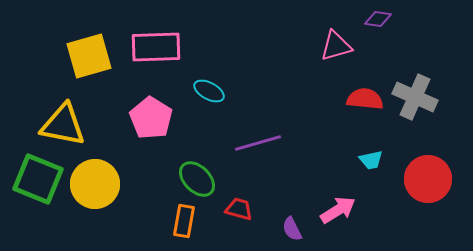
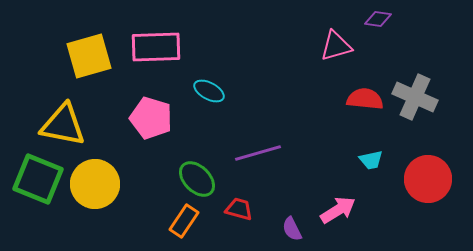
pink pentagon: rotated 15 degrees counterclockwise
purple line: moved 10 px down
orange rectangle: rotated 24 degrees clockwise
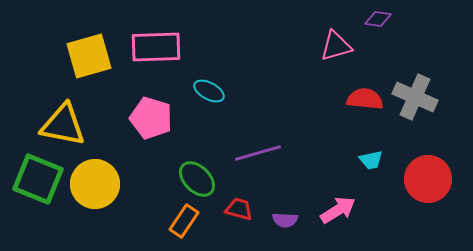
purple semicircle: moved 7 px left, 9 px up; rotated 60 degrees counterclockwise
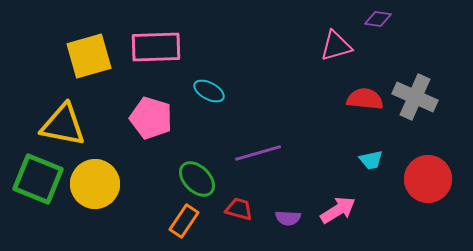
purple semicircle: moved 3 px right, 2 px up
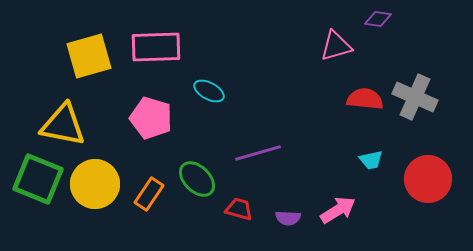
orange rectangle: moved 35 px left, 27 px up
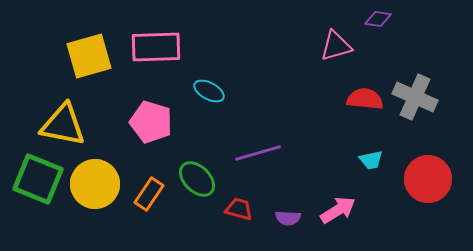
pink pentagon: moved 4 px down
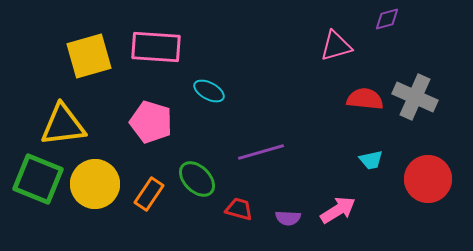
purple diamond: moved 9 px right; rotated 24 degrees counterclockwise
pink rectangle: rotated 6 degrees clockwise
yellow triangle: rotated 18 degrees counterclockwise
purple line: moved 3 px right, 1 px up
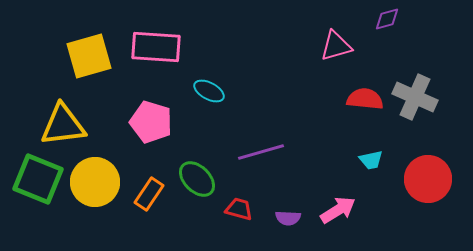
yellow circle: moved 2 px up
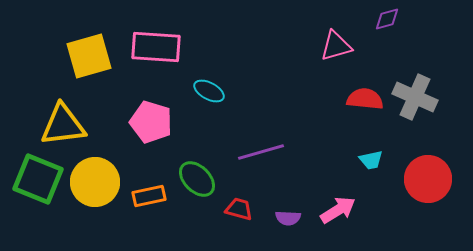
orange rectangle: moved 2 px down; rotated 44 degrees clockwise
